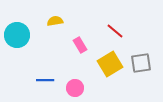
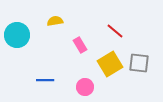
gray square: moved 2 px left; rotated 15 degrees clockwise
pink circle: moved 10 px right, 1 px up
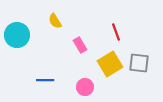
yellow semicircle: rotated 112 degrees counterclockwise
red line: moved 1 px right, 1 px down; rotated 30 degrees clockwise
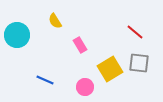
red line: moved 19 px right; rotated 30 degrees counterclockwise
yellow square: moved 5 px down
blue line: rotated 24 degrees clockwise
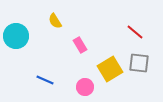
cyan circle: moved 1 px left, 1 px down
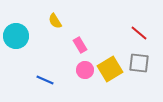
red line: moved 4 px right, 1 px down
pink circle: moved 17 px up
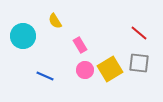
cyan circle: moved 7 px right
blue line: moved 4 px up
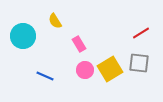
red line: moved 2 px right; rotated 72 degrees counterclockwise
pink rectangle: moved 1 px left, 1 px up
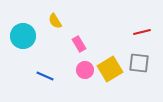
red line: moved 1 px right, 1 px up; rotated 18 degrees clockwise
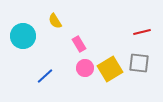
pink circle: moved 2 px up
blue line: rotated 66 degrees counterclockwise
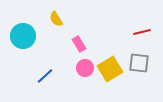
yellow semicircle: moved 1 px right, 2 px up
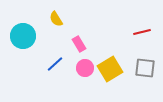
gray square: moved 6 px right, 5 px down
blue line: moved 10 px right, 12 px up
